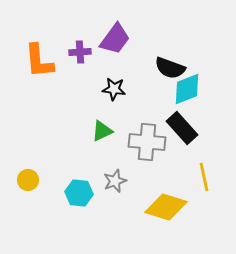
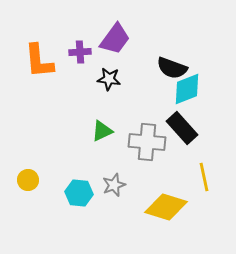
black semicircle: moved 2 px right
black star: moved 5 px left, 10 px up
gray star: moved 1 px left, 4 px down
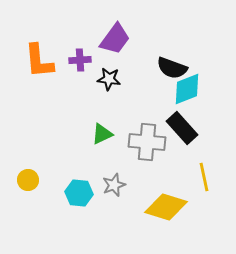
purple cross: moved 8 px down
green triangle: moved 3 px down
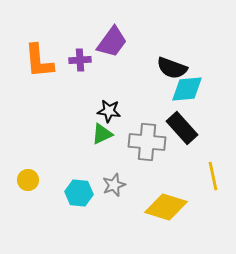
purple trapezoid: moved 3 px left, 3 px down
black star: moved 32 px down
cyan diamond: rotated 16 degrees clockwise
yellow line: moved 9 px right, 1 px up
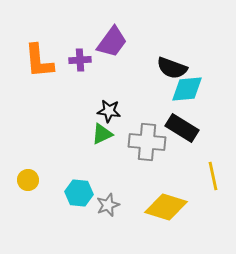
black rectangle: rotated 16 degrees counterclockwise
gray star: moved 6 px left, 20 px down
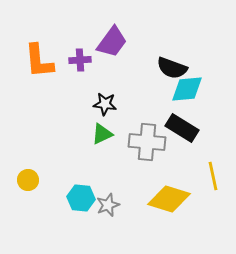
black star: moved 4 px left, 7 px up
cyan hexagon: moved 2 px right, 5 px down
yellow diamond: moved 3 px right, 8 px up
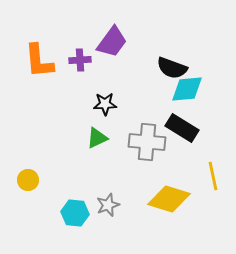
black star: rotated 10 degrees counterclockwise
green triangle: moved 5 px left, 4 px down
cyan hexagon: moved 6 px left, 15 px down
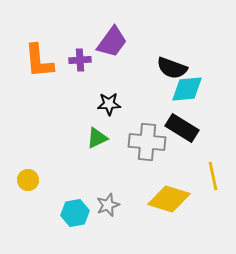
black star: moved 4 px right
cyan hexagon: rotated 16 degrees counterclockwise
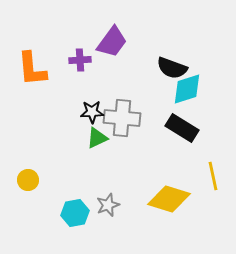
orange L-shape: moved 7 px left, 8 px down
cyan diamond: rotated 12 degrees counterclockwise
black star: moved 17 px left, 8 px down
gray cross: moved 25 px left, 24 px up
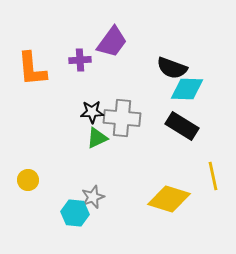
cyan diamond: rotated 20 degrees clockwise
black rectangle: moved 2 px up
gray star: moved 15 px left, 8 px up
cyan hexagon: rotated 16 degrees clockwise
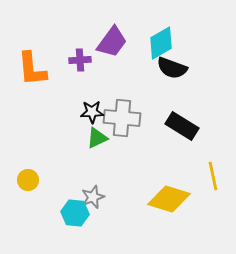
cyan diamond: moved 26 px left, 46 px up; rotated 32 degrees counterclockwise
